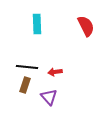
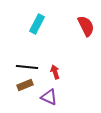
cyan rectangle: rotated 30 degrees clockwise
red arrow: rotated 80 degrees clockwise
brown rectangle: rotated 49 degrees clockwise
purple triangle: rotated 24 degrees counterclockwise
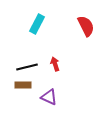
black line: rotated 20 degrees counterclockwise
red arrow: moved 8 px up
brown rectangle: moved 2 px left; rotated 21 degrees clockwise
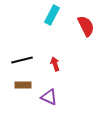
cyan rectangle: moved 15 px right, 9 px up
black line: moved 5 px left, 7 px up
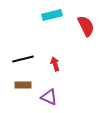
cyan rectangle: rotated 48 degrees clockwise
black line: moved 1 px right, 1 px up
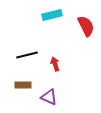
black line: moved 4 px right, 4 px up
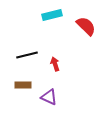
red semicircle: rotated 20 degrees counterclockwise
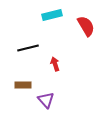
red semicircle: rotated 15 degrees clockwise
black line: moved 1 px right, 7 px up
purple triangle: moved 3 px left, 3 px down; rotated 24 degrees clockwise
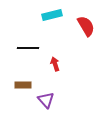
black line: rotated 15 degrees clockwise
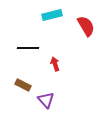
brown rectangle: rotated 28 degrees clockwise
